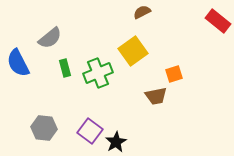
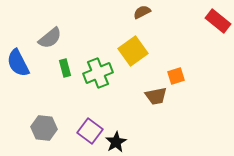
orange square: moved 2 px right, 2 px down
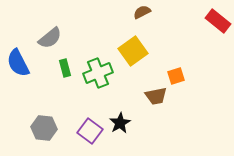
black star: moved 4 px right, 19 px up
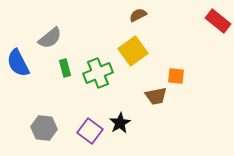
brown semicircle: moved 4 px left, 3 px down
orange square: rotated 24 degrees clockwise
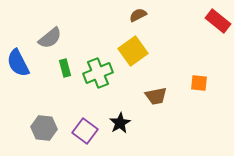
orange square: moved 23 px right, 7 px down
purple square: moved 5 px left
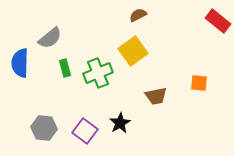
blue semicircle: moved 2 px right; rotated 28 degrees clockwise
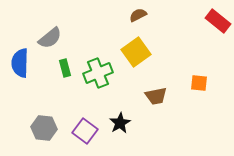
yellow square: moved 3 px right, 1 px down
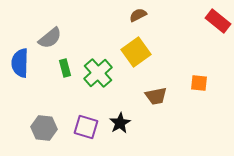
green cross: rotated 20 degrees counterclockwise
purple square: moved 1 px right, 4 px up; rotated 20 degrees counterclockwise
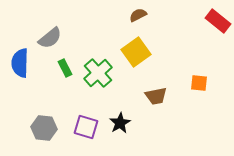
green rectangle: rotated 12 degrees counterclockwise
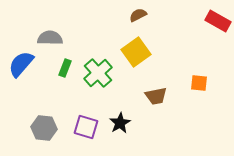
red rectangle: rotated 10 degrees counterclockwise
gray semicircle: rotated 140 degrees counterclockwise
blue semicircle: moved 1 px right, 1 px down; rotated 40 degrees clockwise
green rectangle: rotated 48 degrees clockwise
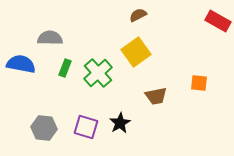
blue semicircle: rotated 60 degrees clockwise
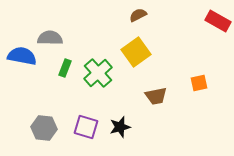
blue semicircle: moved 1 px right, 8 px up
orange square: rotated 18 degrees counterclockwise
black star: moved 4 px down; rotated 15 degrees clockwise
